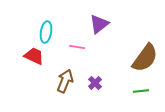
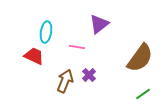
brown semicircle: moved 5 px left
purple cross: moved 6 px left, 8 px up
green line: moved 2 px right, 3 px down; rotated 28 degrees counterclockwise
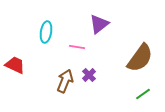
red trapezoid: moved 19 px left, 9 px down
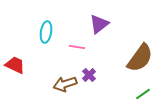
brown arrow: moved 3 px down; rotated 130 degrees counterclockwise
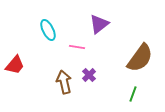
cyan ellipse: moved 2 px right, 2 px up; rotated 35 degrees counterclockwise
red trapezoid: rotated 105 degrees clockwise
brown arrow: moved 1 px left, 2 px up; rotated 95 degrees clockwise
green line: moved 10 px left; rotated 35 degrees counterclockwise
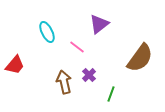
cyan ellipse: moved 1 px left, 2 px down
pink line: rotated 28 degrees clockwise
green line: moved 22 px left
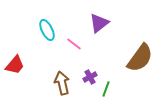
purple triangle: moved 1 px up
cyan ellipse: moved 2 px up
pink line: moved 3 px left, 3 px up
purple cross: moved 1 px right, 2 px down; rotated 16 degrees clockwise
brown arrow: moved 2 px left, 1 px down
green line: moved 5 px left, 5 px up
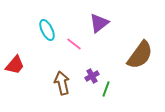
brown semicircle: moved 3 px up
purple cross: moved 2 px right, 1 px up
